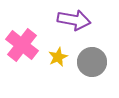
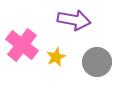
yellow star: moved 2 px left
gray circle: moved 5 px right
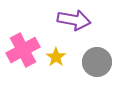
pink cross: moved 1 px right, 5 px down; rotated 24 degrees clockwise
yellow star: rotated 12 degrees counterclockwise
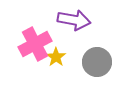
pink cross: moved 12 px right, 6 px up
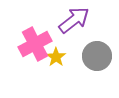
purple arrow: rotated 48 degrees counterclockwise
gray circle: moved 6 px up
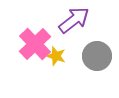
pink cross: rotated 16 degrees counterclockwise
yellow star: moved 1 px up; rotated 18 degrees counterclockwise
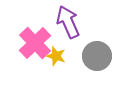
purple arrow: moved 6 px left, 2 px down; rotated 76 degrees counterclockwise
pink cross: moved 1 px up
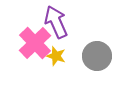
purple arrow: moved 12 px left
